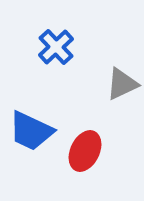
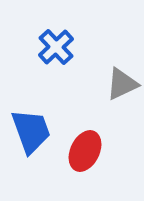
blue trapezoid: rotated 135 degrees counterclockwise
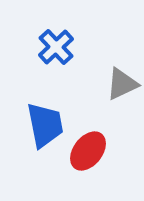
blue trapezoid: moved 14 px right, 6 px up; rotated 9 degrees clockwise
red ellipse: moved 3 px right; rotated 12 degrees clockwise
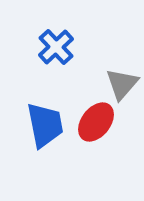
gray triangle: rotated 24 degrees counterclockwise
red ellipse: moved 8 px right, 29 px up
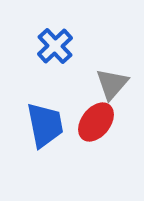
blue cross: moved 1 px left, 1 px up
gray triangle: moved 10 px left
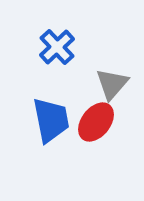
blue cross: moved 2 px right, 1 px down
blue trapezoid: moved 6 px right, 5 px up
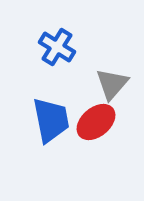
blue cross: rotated 15 degrees counterclockwise
red ellipse: rotated 12 degrees clockwise
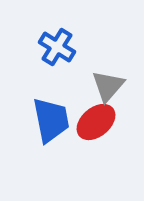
gray triangle: moved 4 px left, 2 px down
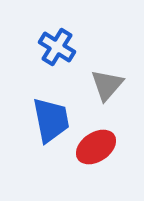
gray triangle: moved 1 px left, 1 px up
red ellipse: moved 25 px down; rotated 6 degrees clockwise
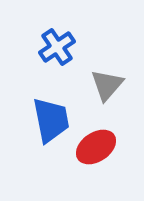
blue cross: rotated 24 degrees clockwise
